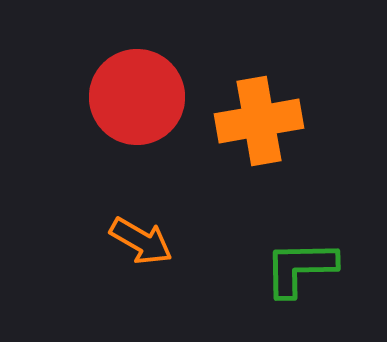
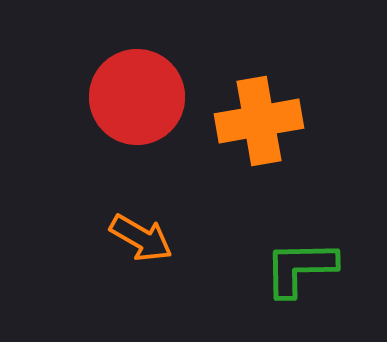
orange arrow: moved 3 px up
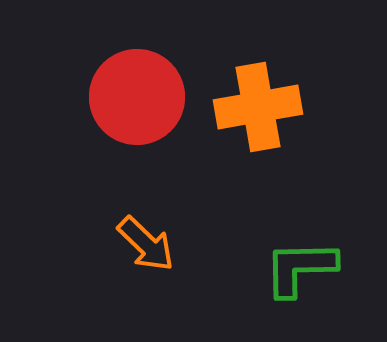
orange cross: moved 1 px left, 14 px up
orange arrow: moved 5 px right, 6 px down; rotated 14 degrees clockwise
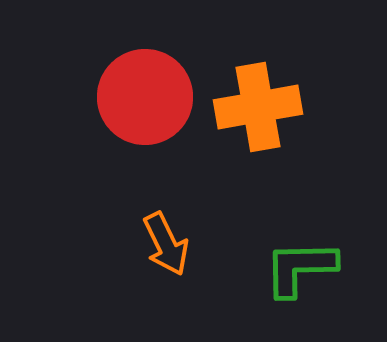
red circle: moved 8 px right
orange arrow: moved 20 px right; rotated 20 degrees clockwise
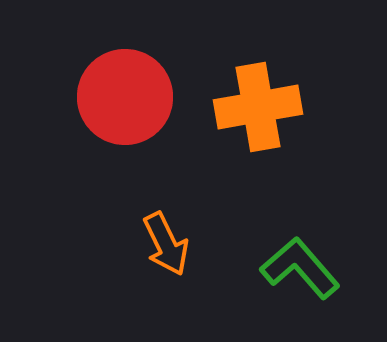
red circle: moved 20 px left
green L-shape: rotated 50 degrees clockwise
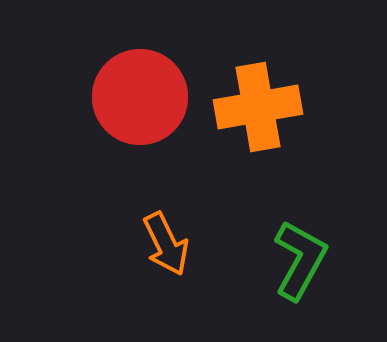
red circle: moved 15 px right
green L-shape: moved 8 px up; rotated 70 degrees clockwise
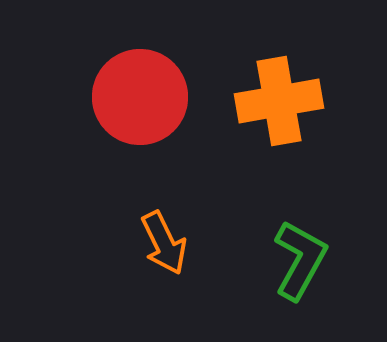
orange cross: moved 21 px right, 6 px up
orange arrow: moved 2 px left, 1 px up
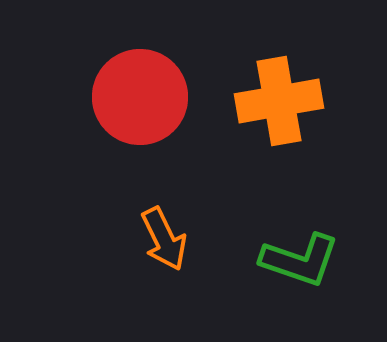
orange arrow: moved 4 px up
green L-shape: rotated 80 degrees clockwise
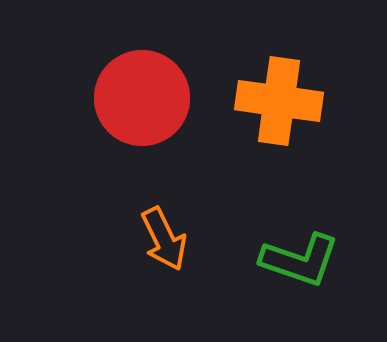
red circle: moved 2 px right, 1 px down
orange cross: rotated 18 degrees clockwise
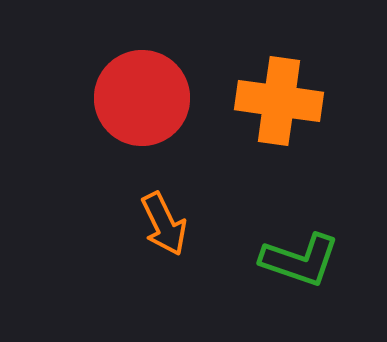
orange arrow: moved 15 px up
